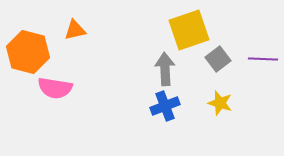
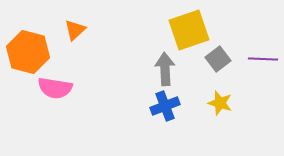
orange triangle: rotated 30 degrees counterclockwise
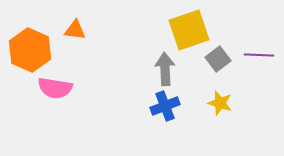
orange triangle: rotated 50 degrees clockwise
orange hexagon: moved 2 px right, 2 px up; rotated 9 degrees clockwise
purple line: moved 4 px left, 4 px up
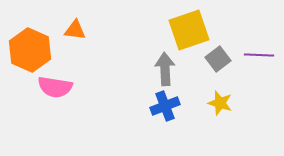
pink semicircle: moved 1 px up
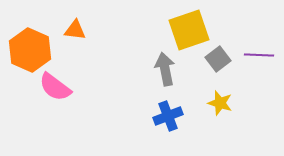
gray arrow: rotated 8 degrees counterclockwise
pink semicircle: rotated 28 degrees clockwise
blue cross: moved 3 px right, 10 px down
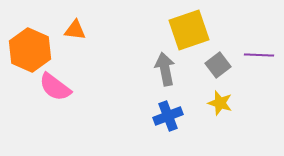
gray square: moved 6 px down
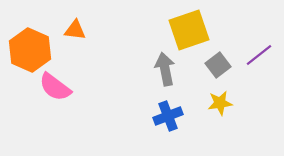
purple line: rotated 40 degrees counterclockwise
yellow star: rotated 25 degrees counterclockwise
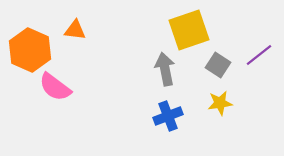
gray square: rotated 20 degrees counterclockwise
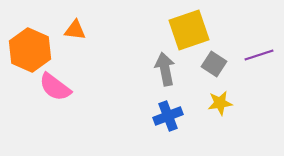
purple line: rotated 20 degrees clockwise
gray square: moved 4 px left, 1 px up
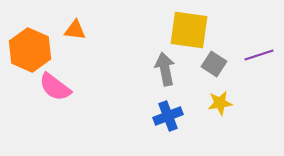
yellow square: rotated 27 degrees clockwise
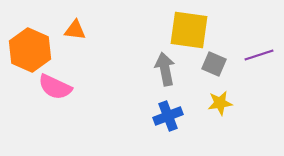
gray square: rotated 10 degrees counterclockwise
pink semicircle: rotated 12 degrees counterclockwise
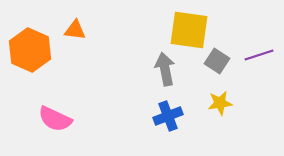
gray square: moved 3 px right, 3 px up; rotated 10 degrees clockwise
pink semicircle: moved 32 px down
